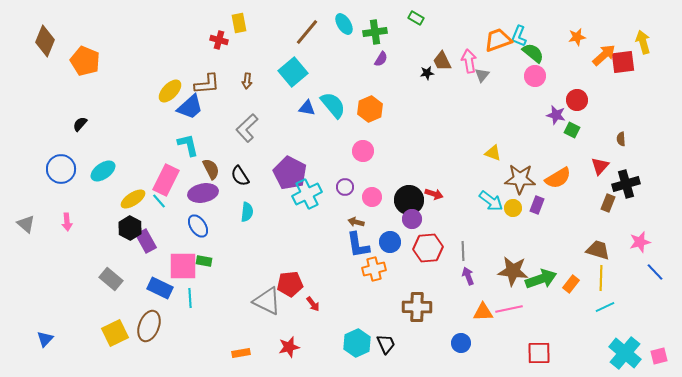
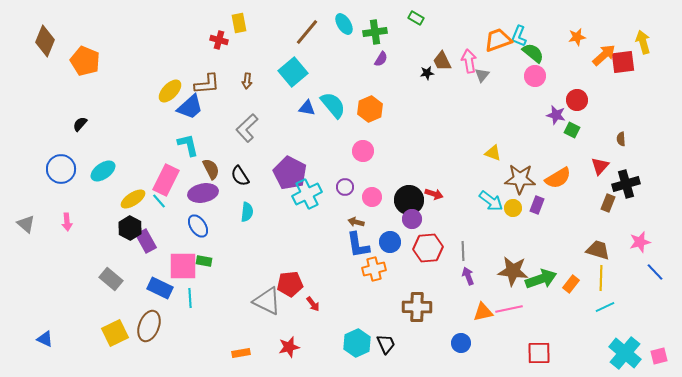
orange triangle at (483, 312): rotated 10 degrees counterclockwise
blue triangle at (45, 339): rotated 48 degrees counterclockwise
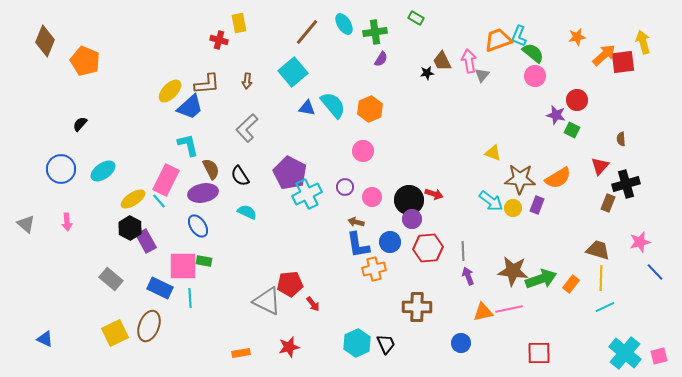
cyan semicircle at (247, 212): rotated 72 degrees counterclockwise
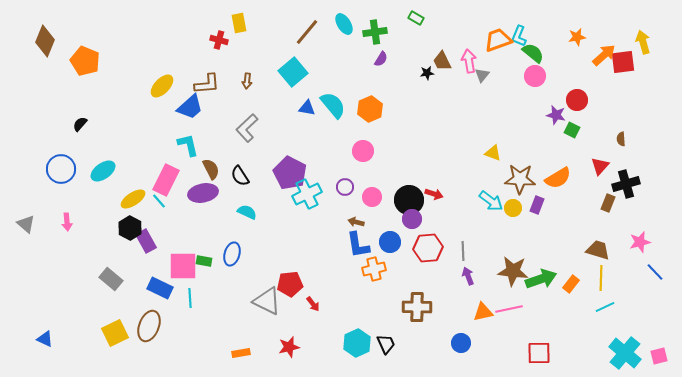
yellow ellipse at (170, 91): moved 8 px left, 5 px up
blue ellipse at (198, 226): moved 34 px right, 28 px down; rotated 50 degrees clockwise
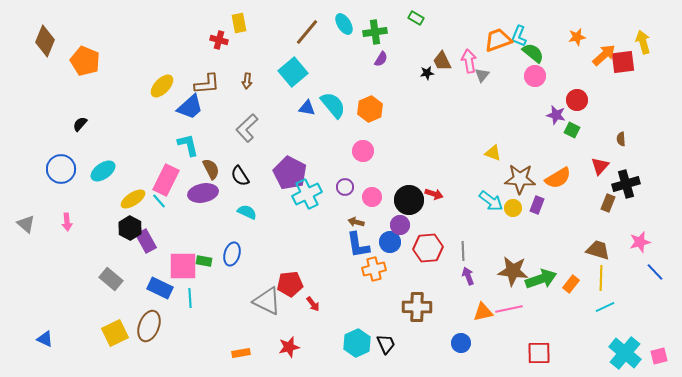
purple circle at (412, 219): moved 12 px left, 6 px down
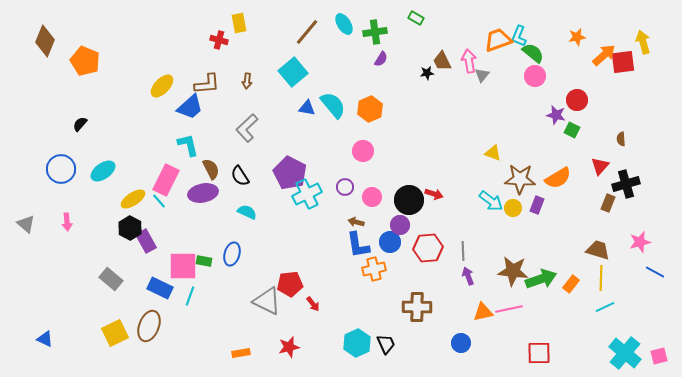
blue line at (655, 272): rotated 18 degrees counterclockwise
cyan line at (190, 298): moved 2 px up; rotated 24 degrees clockwise
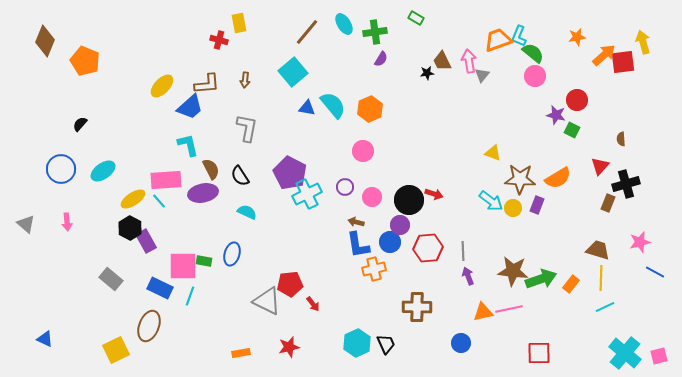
brown arrow at (247, 81): moved 2 px left, 1 px up
gray L-shape at (247, 128): rotated 144 degrees clockwise
pink rectangle at (166, 180): rotated 60 degrees clockwise
yellow square at (115, 333): moved 1 px right, 17 px down
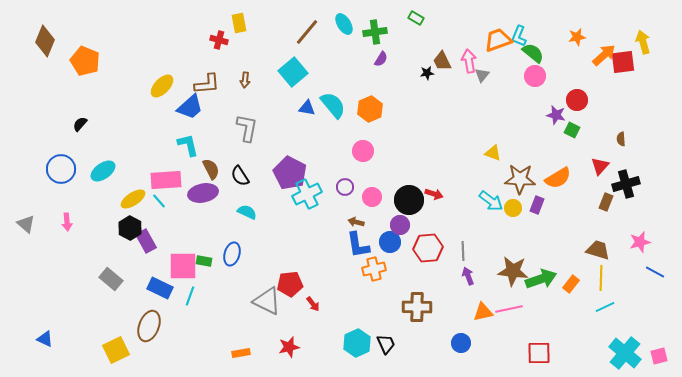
brown rectangle at (608, 203): moved 2 px left, 1 px up
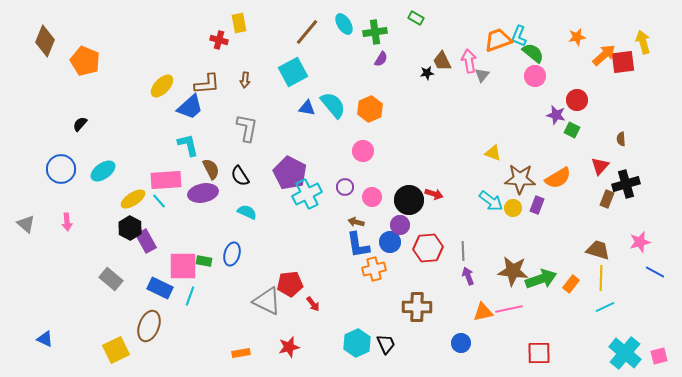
cyan square at (293, 72): rotated 12 degrees clockwise
brown rectangle at (606, 202): moved 1 px right, 3 px up
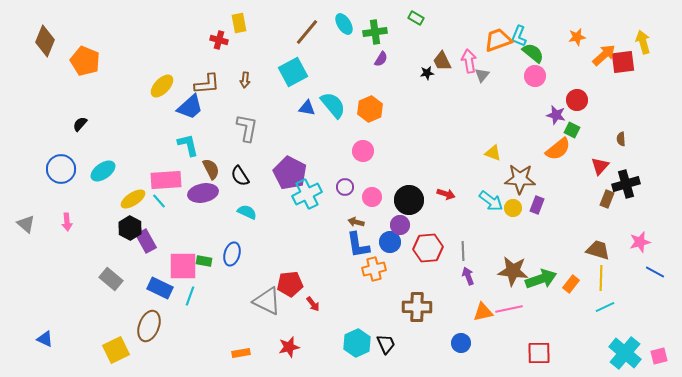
orange semicircle at (558, 178): moved 29 px up; rotated 8 degrees counterclockwise
red arrow at (434, 194): moved 12 px right
